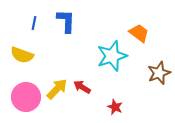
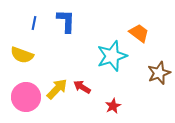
red star: moved 2 px left, 1 px up; rotated 21 degrees clockwise
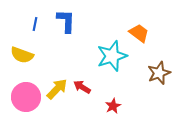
blue line: moved 1 px right, 1 px down
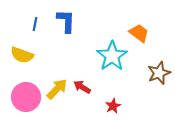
cyan star: rotated 16 degrees counterclockwise
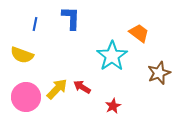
blue L-shape: moved 5 px right, 3 px up
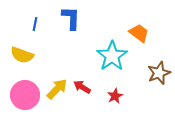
pink circle: moved 1 px left, 2 px up
red star: moved 2 px right, 10 px up
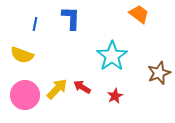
orange trapezoid: moved 19 px up
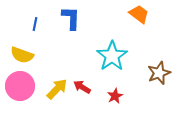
pink circle: moved 5 px left, 9 px up
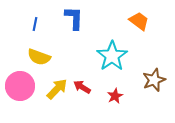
orange trapezoid: moved 7 px down
blue L-shape: moved 3 px right
yellow semicircle: moved 17 px right, 2 px down
brown star: moved 5 px left, 7 px down
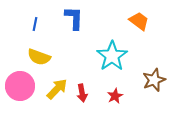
red arrow: moved 6 px down; rotated 132 degrees counterclockwise
